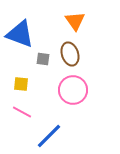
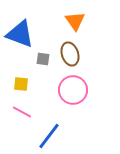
blue line: rotated 8 degrees counterclockwise
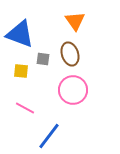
yellow square: moved 13 px up
pink line: moved 3 px right, 4 px up
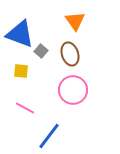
gray square: moved 2 px left, 8 px up; rotated 32 degrees clockwise
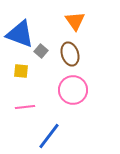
pink line: moved 1 px up; rotated 36 degrees counterclockwise
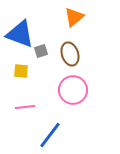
orange triangle: moved 1 px left, 4 px up; rotated 25 degrees clockwise
gray square: rotated 32 degrees clockwise
blue line: moved 1 px right, 1 px up
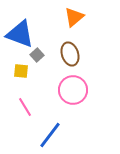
gray square: moved 4 px left, 4 px down; rotated 24 degrees counterclockwise
pink line: rotated 66 degrees clockwise
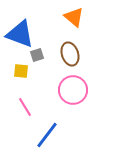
orange triangle: rotated 40 degrees counterclockwise
gray square: rotated 24 degrees clockwise
blue line: moved 3 px left
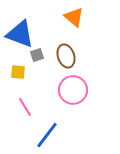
brown ellipse: moved 4 px left, 2 px down
yellow square: moved 3 px left, 1 px down
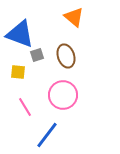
pink circle: moved 10 px left, 5 px down
